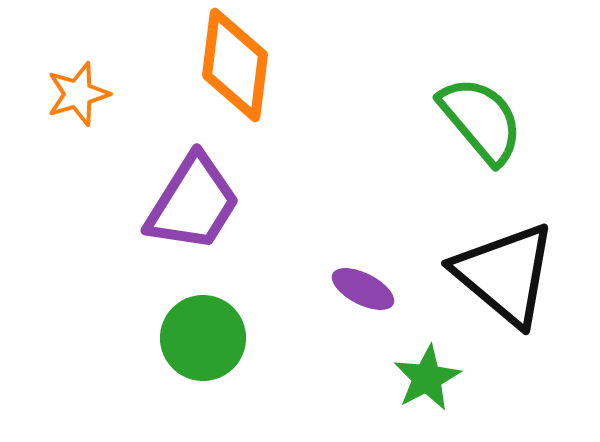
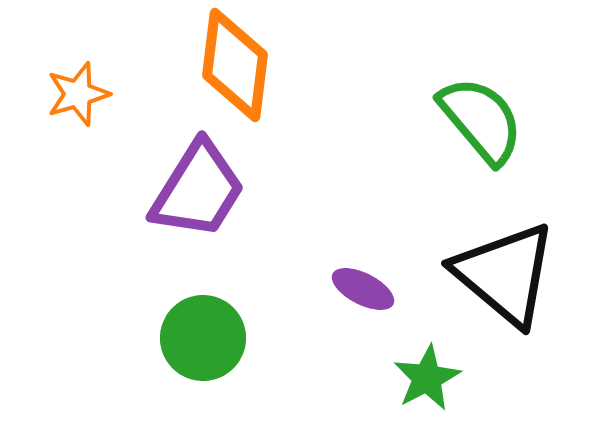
purple trapezoid: moved 5 px right, 13 px up
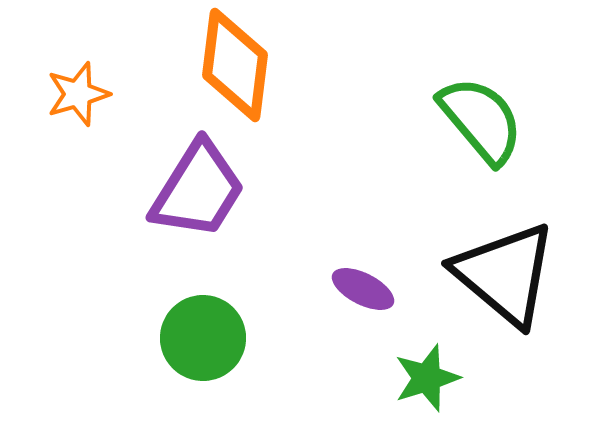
green star: rotated 10 degrees clockwise
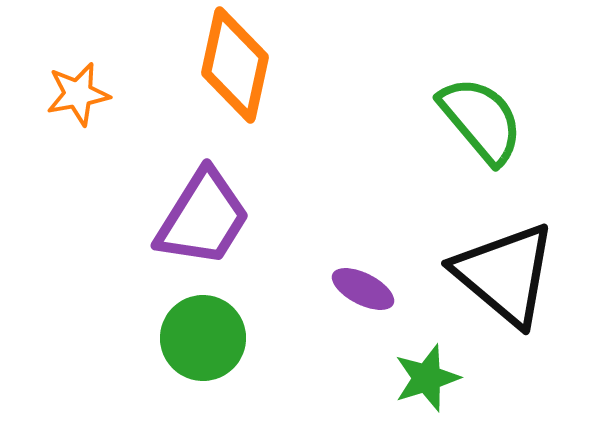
orange diamond: rotated 5 degrees clockwise
orange star: rotated 6 degrees clockwise
purple trapezoid: moved 5 px right, 28 px down
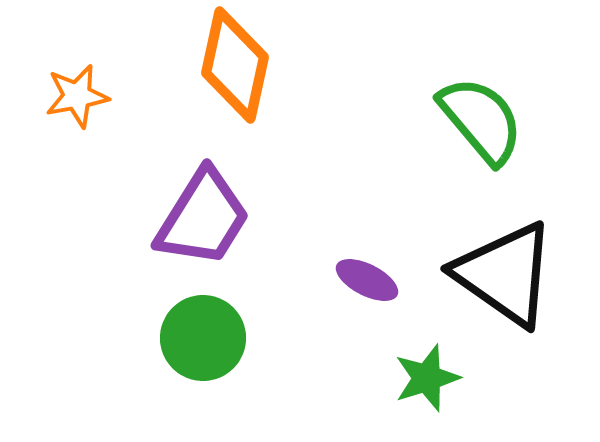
orange star: moved 1 px left, 2 px down
black triangle: rotated 5 degrees counterclockwise
purple ellipse: moved 4 px right, 9 px up
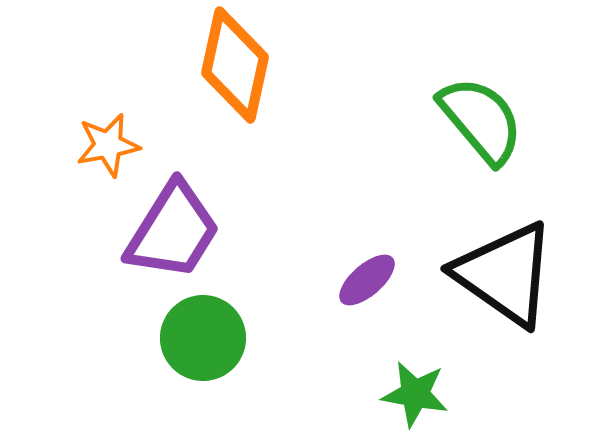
orange star: moved 31 px right, 49 px down
purple trapezoid: moved 30 px left, 13 px down
purple ellipse: rotated 68 degrees counterclockwise
green star: moved 12 px left, 16 px down; rotated 28 degrees clockwise
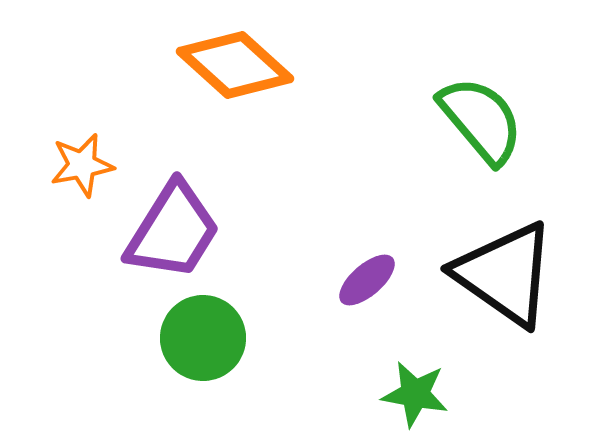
orange diamond: rotated 60 degrees counterclockwise
orange star: moved 26 px left, 20 px down
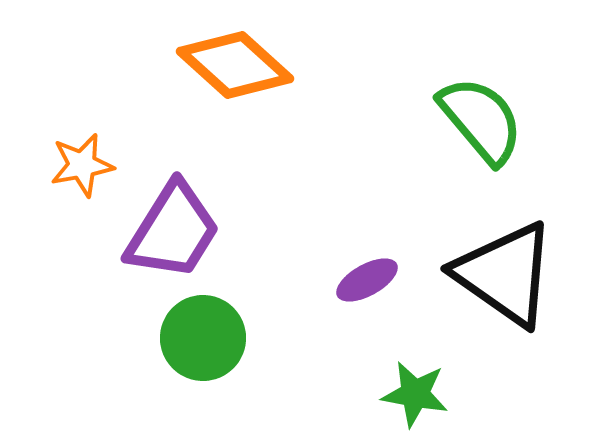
purple ellipse: rotated 12 degrees clockwise
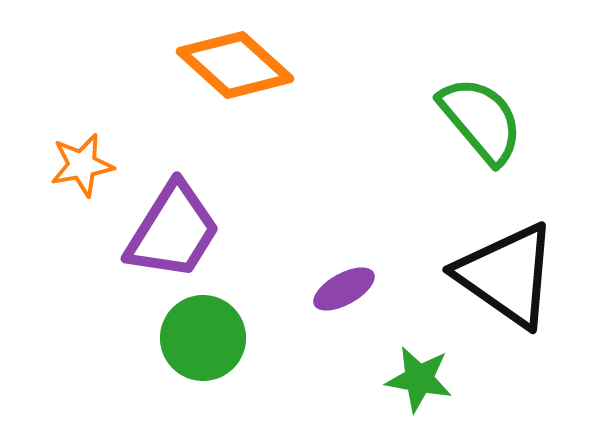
black triangle: moved 2 px right, 1 px down
purple ellipse: moved 23 px left, 9 px down
green star: moved 4 px right, 15 px up
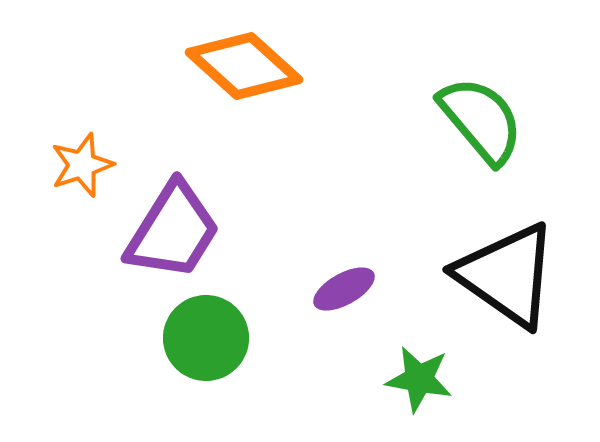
orange diamond: moved 9 px right, 1 px down
orange star: rotated 8 degrees counterclockwise
green circle: moved 3 px right
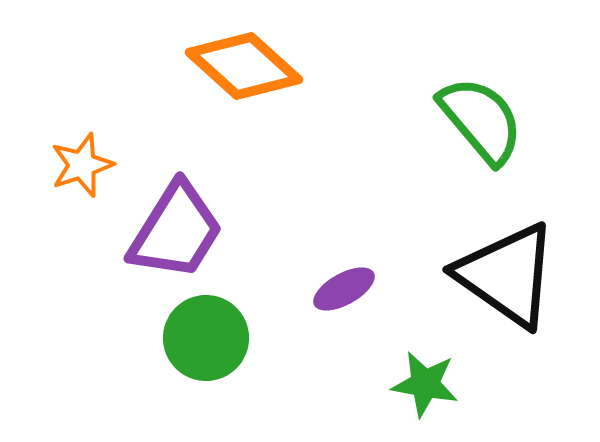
purple trapezoid: moved 3 px right
green star: moved 6 px right, 5 px down
